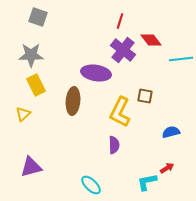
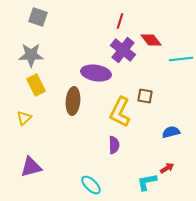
yellow triangle: moved 1 px right, 4 px down
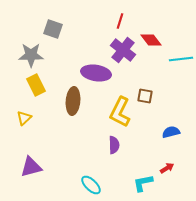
gray square: moved 15 px right, 12 px down
cyan L-shape: moved 4 px left, 1 px down
